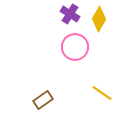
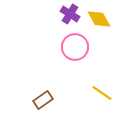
yellow diamond: rotated 60 degrees counterclockwise
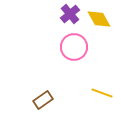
purple cross: rotated 18 degrees clockwise
pink circle: moved 1 px left
yellow line: rotated 15 degrees counterclockwise
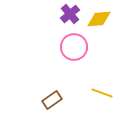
yellow diamond: rotated 65 degrees counterclockwise
brown rectangle: moved 9 px right
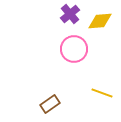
yellow diamond: moved 1 px right, 2 px down
pink circle: moved 2 px down
brown rectangle: moved 2 px left, 4 px down
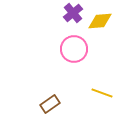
purple cross: moved 3 px right, 1 px up
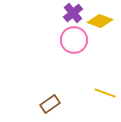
yellow diamond: rotated 25 degrees clockwise
pink circle: moved 9 px up
yellow line: moved 3 px right
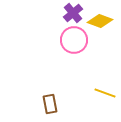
brown rectangle: rotated 66 degrees counterclockwise
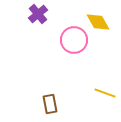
purple cross: moved 35 px left, 1 px down
yellow diamond: moved 2 px left, 1 px down; rotated 40 degrees clockwise
